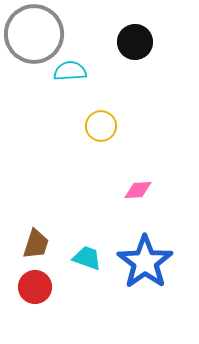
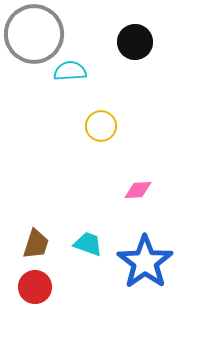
cyan trapezoid: moved 1 px right, 14 px up
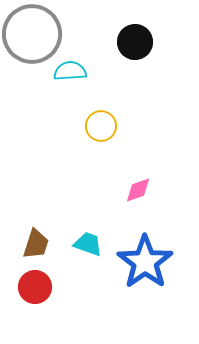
gray circle: moved 2 px left
pink diamond: rotated 16 degrees counterclockwise
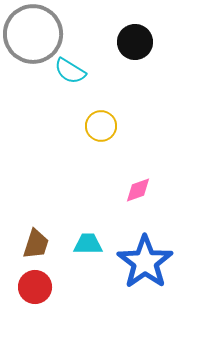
gray circle: moved 1 px right
cyan semicircle: rotated 144 degrees counterclockwise
cyan trapezoid: rotated 20 degrees counterclockwise
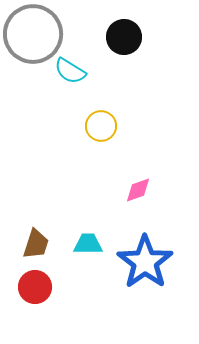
black circle: moved 11 px left, 5 px up
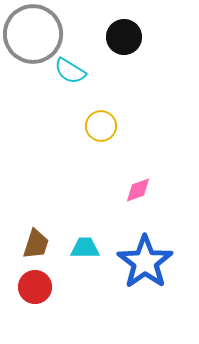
cyan trapezoid: moved 3 px left, 4 px down
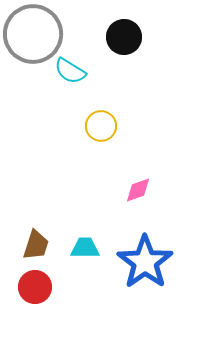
brown trapezoid: moved 1 px down
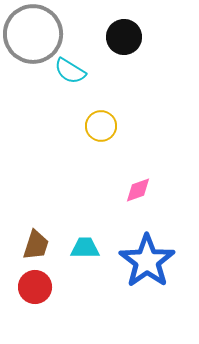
blue star: moved 2 px right, 1 px up
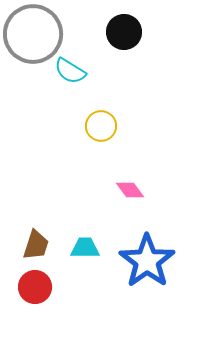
black circle: moved 5 px up
pink diamond: moved 8 px left; rotated 72 degrees clockwise
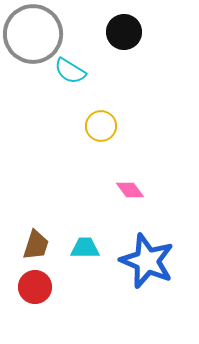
blue star: rotated 14 degrees counterclockwise
